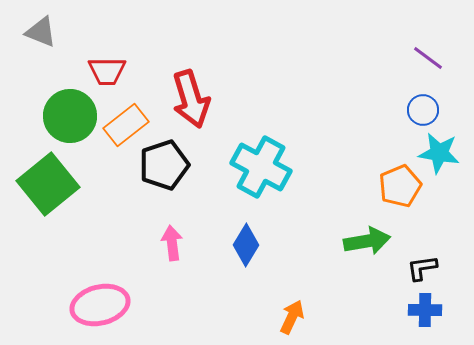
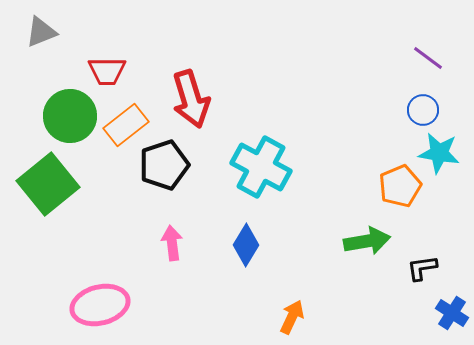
gray triangle: rotated 44 degrees counterclockwise
blue cross: moved 27 px right, 3 px down; rotated 32 degrees clockwise
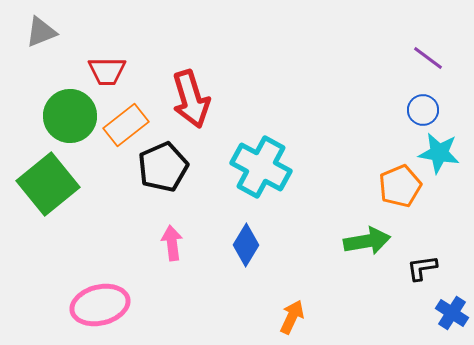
black pentagon: moved 1 px left, 2 px down; rotated 6 degrees counterclockwise
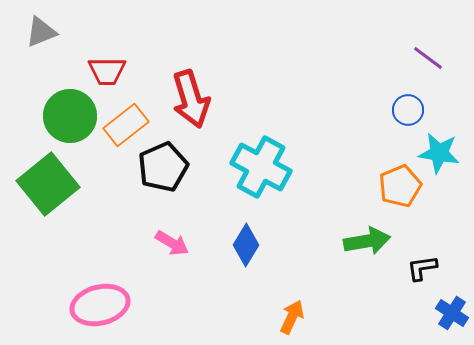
blue circle: moved 15 px left
pink arrow: rotated 128 degrees clockwise
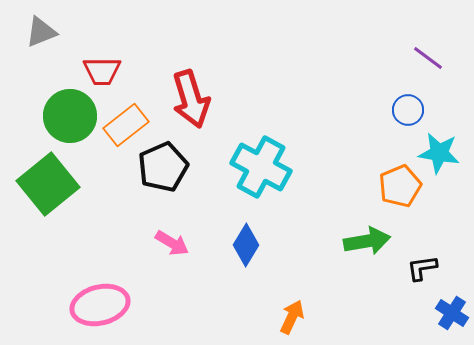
red trapezoid: moved 5 px left
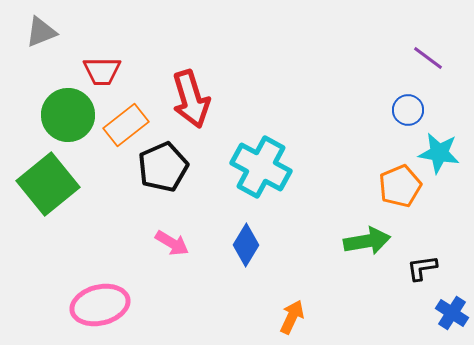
green circle: moved 2 px left, 1 px up
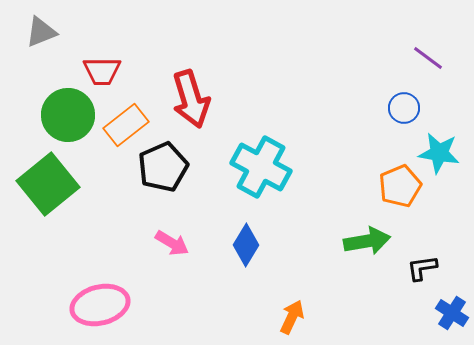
blue circle: moved 4 px left, 2 px up
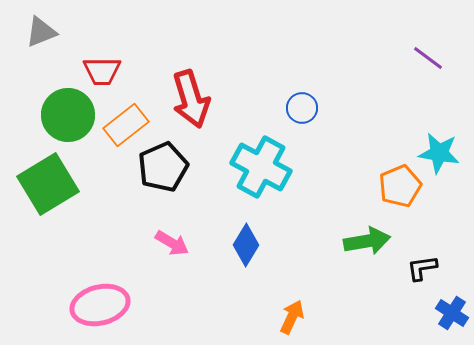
blue circle: moved 102 px left
green square: rotated 8 degrees clockwise
